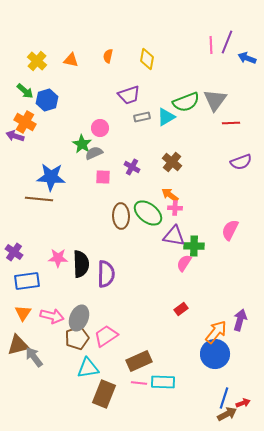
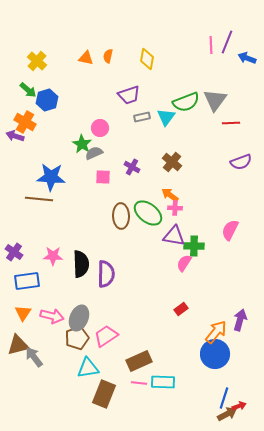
orange triangle at (71, 60): moved 15 px right, 2 px up
green arrow at (25, 91): moved 3 px right, 1 px up
cyan triangle at (166, 117): rotated 24 degrees counterclockwise
pink star at (58, 258): moved 5 px left, 2 px up
red arrow at (243, 403): moved 4 px left, 3 px down
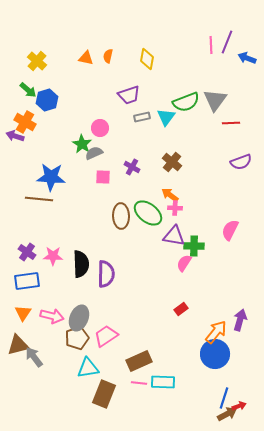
purple cross at (14, 252): moved 13 px right
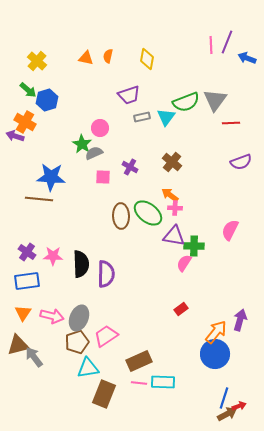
purple cross at (132, 167): moved 2 px left
brown pentagon at (77, 338): moved 4 px down
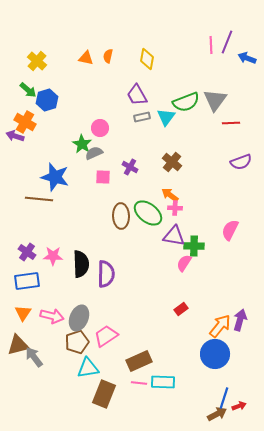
purple trapezoid at (129, 95): moved 8 px right; rotated 80 degrees clockwise
blue star at (51, 177): moved 4 px right; rotated 12 degrees clockwise
orange arrow at (216, 332): moved 4 px right, 6 px up
brown arrow at (227, 414): moved 10 px left
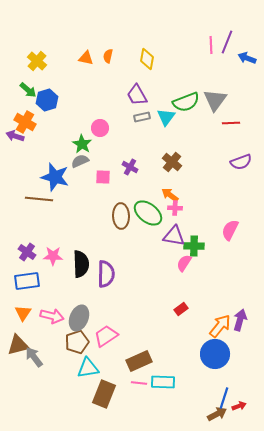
gray semicircle at (94, 153): moved 14 px left, 8 px down
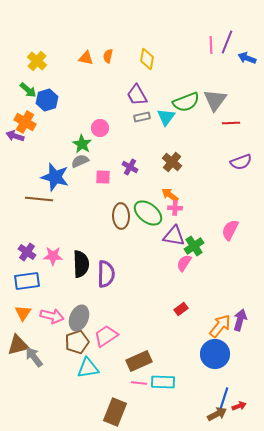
green cross at (194, 246): rotated 36 degrees counterclockwise
brown rectangle at (104, 394): moved 11 px right, 18 px down
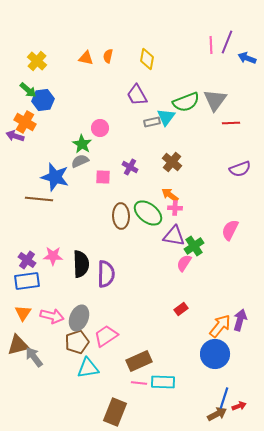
blue hexagon at (47, 100): moved 4 px left; rotated 10 degrees clockwise
gray rectangle at (142, 117): moved 10 px right, 5 px down
purple semicircle at (241, 162): moved 1 px left, 7 px down
purple cross at (27, 252): moved 8 px down
